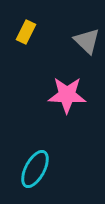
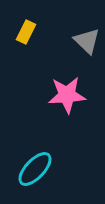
pink star: rotated 6 degrees counterclockwise
cyan ellipse: rotated 15 degrees clockwise
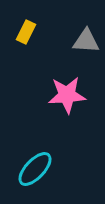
gray triangle: moved 1 px left; rotated 40 degrees counterclockwise
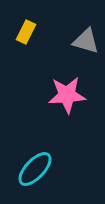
gray triangle: rotated 12 degrees clockwise
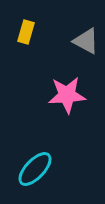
yellow rectangle: rotated 10 degrees counterclockwise
gray triangle: rotated 12 degrees clockwise
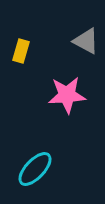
yellow rectangle: moved 5 px left, 19 px down
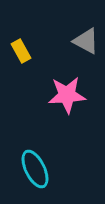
yellow rectangle: rotated 45 degrees counterclockwise
cyan ellipse: rotated 69 degrees counterclockwise
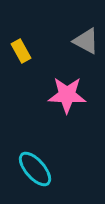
pink star: rotated 6 degrees clockwise
cyan ellipse: rotated 15 degrees counterclockwise
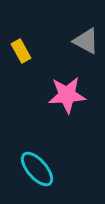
pink star: rotated 6 degrees counterclockwise
cyan ellipse: moved 2 px right
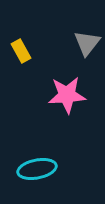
gray triangle: moved 1 px right, 2 px down; rotated 40 degrees clockwise
cyan ellipse: rotated 60 degrees counterclockwise
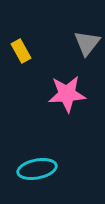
pink star: moved 1 px up
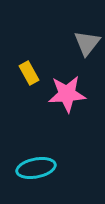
yellow rectangle: moved 8 px right, 22 px down
cyan ellipse: moved 1 px left, 1 px up
